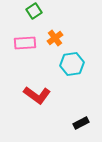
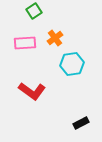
red L-shape: moved 5 px left, 4 px up
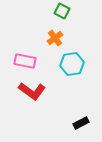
green square: moved 28 px right; rotated 28 degrees counterclockwise
pink rectangle: moved 18 px down; rotated 15 degrees clockwise
